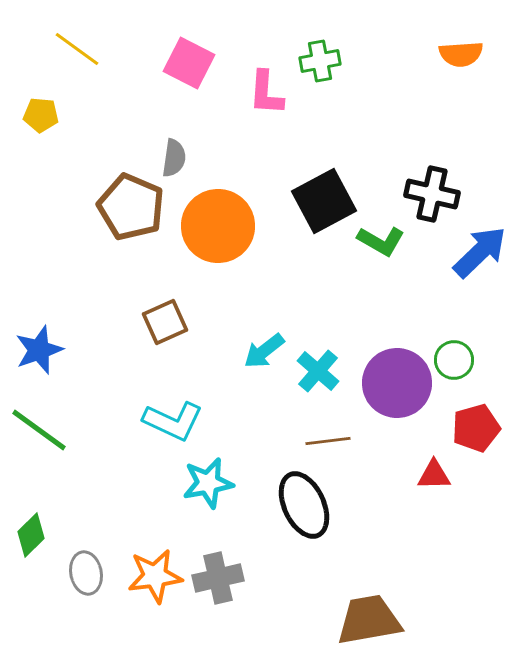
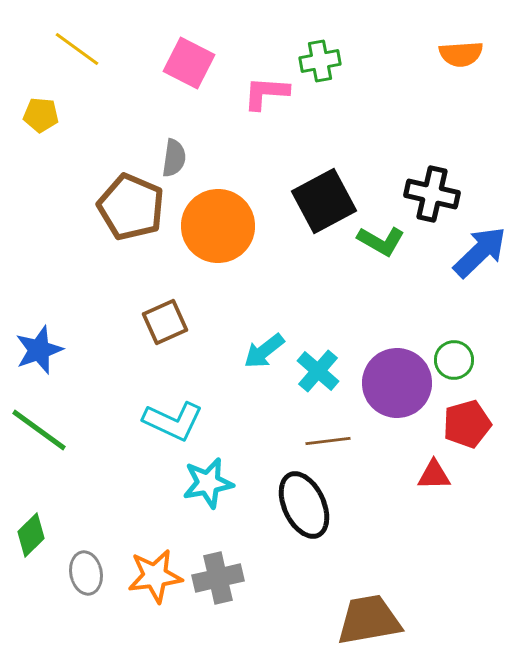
pink L-shape: rotated 90 degrees clockwise
red pentagon: moved 9 px left, 4 px up
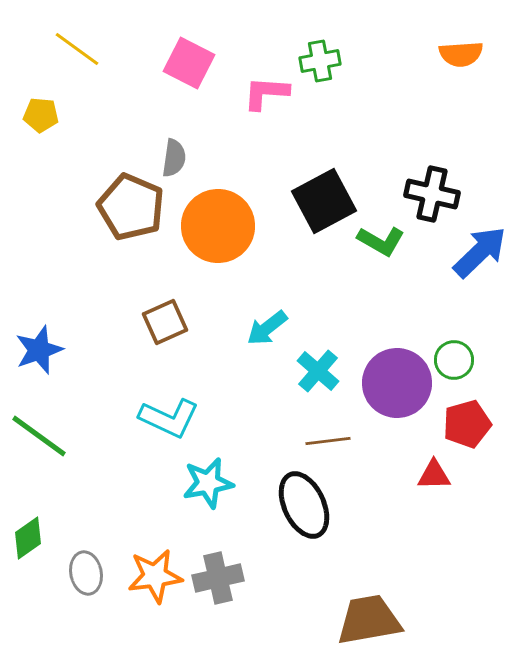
cyan arrow: moved 3 px right, 23 px up
cyan L-shape: moved 4 px left, 3 px up
green line: moved 6 px down
green diamond: moved 3 px left, 3 px down; rotated 9 degrees clockwise
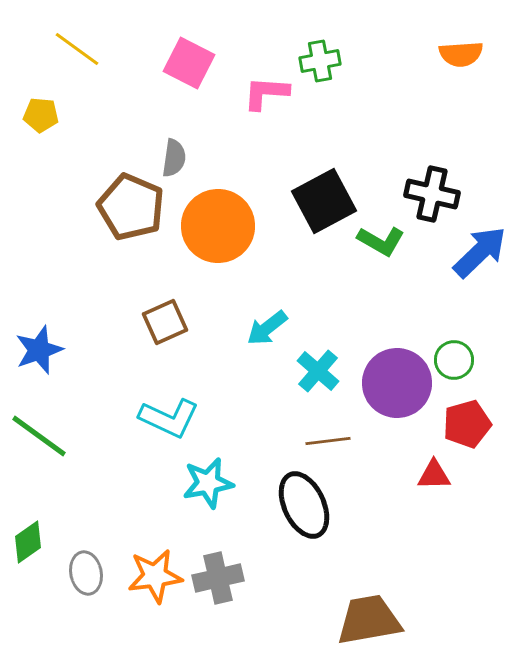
green diamond: moved 4 px down
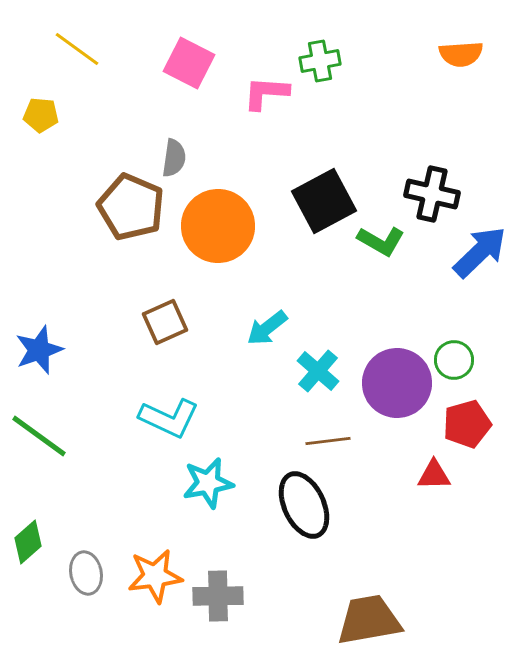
green diamond: rotated 6 degrees counterclockwise
gray cross: moved 18 px down; rotated 12 degrees clockwise
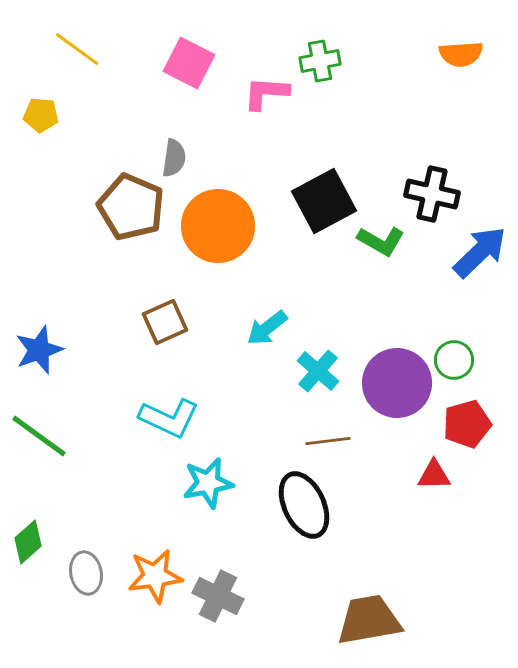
gray cross: rotated 27 degrees clockwise
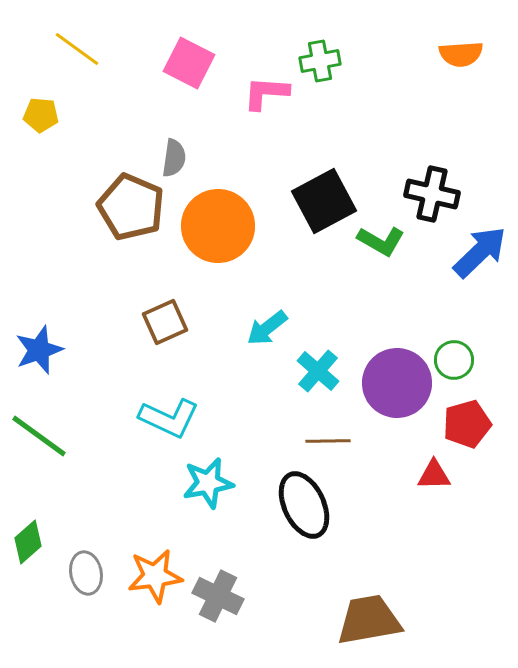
brown line: rotated 6 degrees clockwise
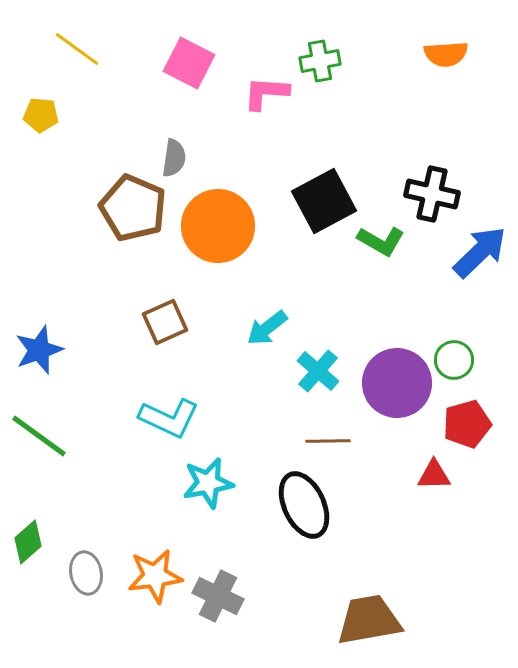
orange semicircle: moved 15 px left
brown pentagon: moved 2 px right, 1 px down
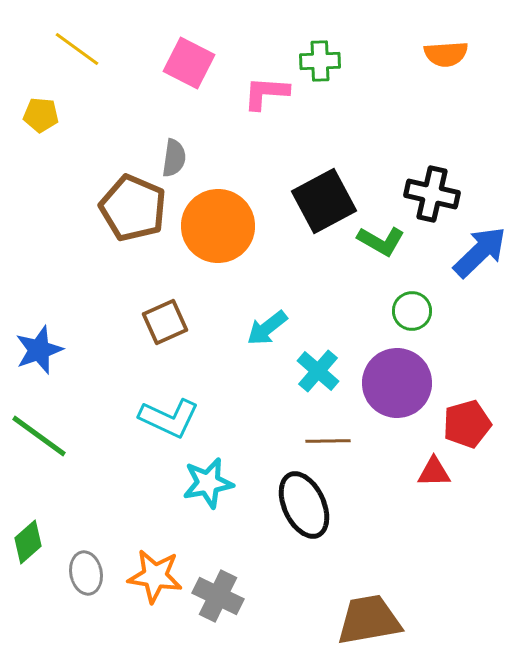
green cross: rotated 9 degrees clockwise
green circle: moved 42 px left, 49 px up
red triangle: moved 3 px up
orange star: rotated 16 degrees clockwise
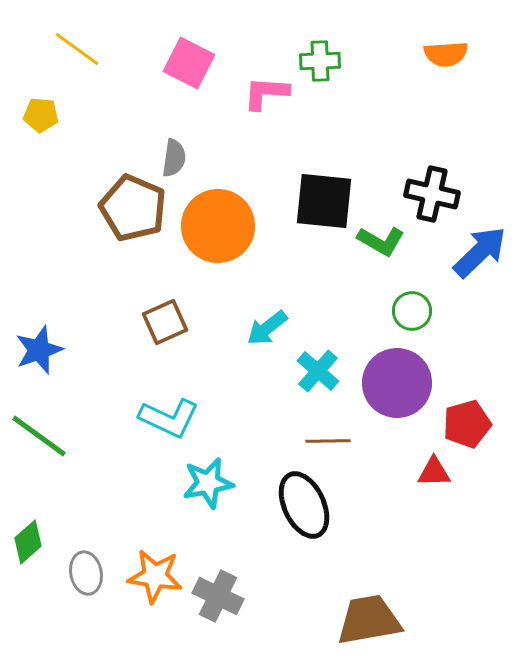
black square: rotated 34 degrees clockwise
